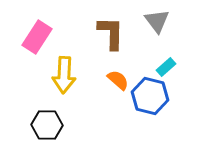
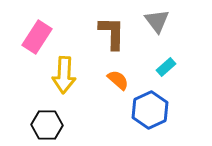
brown L-shape: moved 1 px right
blue hexagon: moved 14 px down; rotated 21 degrees clockwise
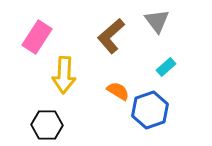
brown L-shape: moved 1 px left, 3 px down; rotated 132 degrees counterclockwise
orange semicircle: moved 11 px down; rotated 10 degrees counterclockwise
blue hexagon: rotated 6 degrees clockwise
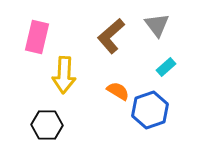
gray triangle: moved 4 px down
pink rectangle: rotated 20 degrees counterclockwise
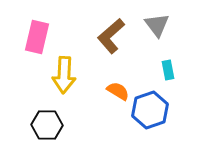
cyan rectangle: moved 2 px right, 3 px down; rotated 60 degrees counterclockwise
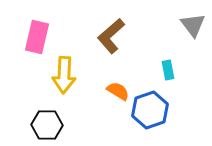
gray triangle: moved 36 px right
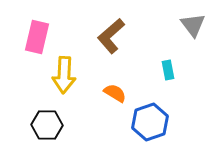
orange semicircle: moved 3 px left, 2 px down
blue hexagon: moved 12 px down
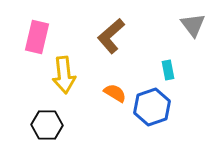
yellow arrow: rotated 9 degrees counterclockwise
blue hexagon: moved 2 px right, 15 px up
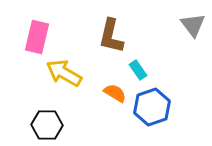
brown L-shape: rotated 36 degrees counterclockwise
cyan rectangle: moved 30 px left; rotated 24 degrees counterclockwise
yellow arrow: moved 2 px up; rotated 126 degrees clockwise
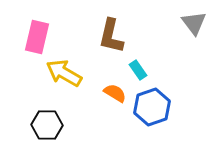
gray triangle: moved 1 px right, 2 px up
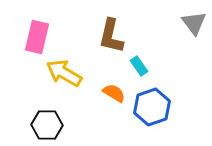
cyan rectangle: moved 1 px right, 4 px up
orange semicircle: moved 1 px left
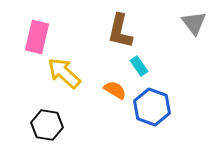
brown L-shape: moved 9 px right, 5 px up
yellow arrow: rotated 12 degrees clockwise
orange semicircle: moved 1 px right, 3 px up
blue hexagon: rotated 21 degrees counterclockwise
black hexagon: rotated 8 degrees clockwise
